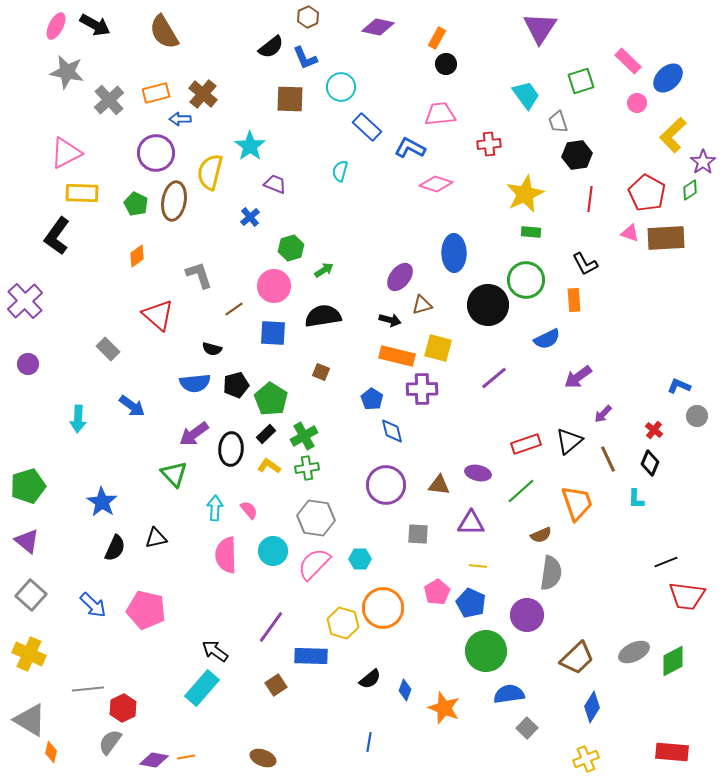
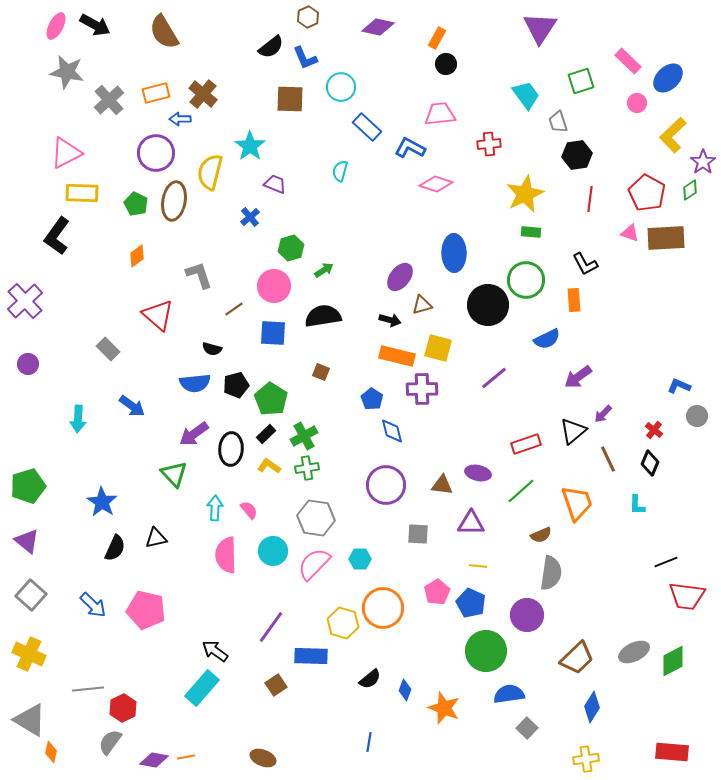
black triangle at (569, 441): moved 4 px right, 10 px up
brown triangle at (439, 485): moved 3 px right
cyan L-shape at (636, 499): moved 1 px right, 6 px down
yellow cross at (586, 759): rotated 15 degrees clockwise
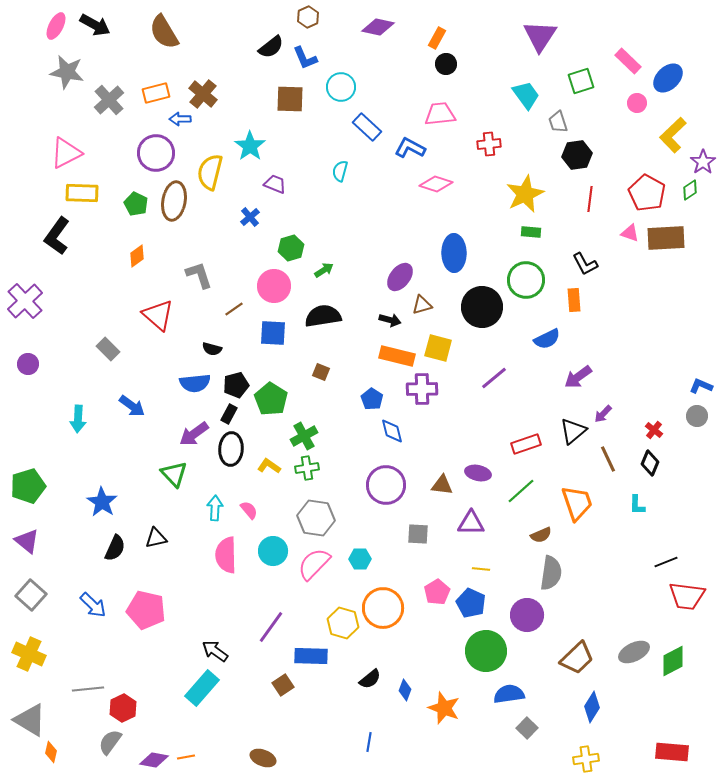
purple triangle at (540, 28): moved 8 px down
black circle at (488, 305): moved 6 px left, 2 px down
blue L-shape at (679, 386): moved 22 px right
black rectangle at (266, 434): moved 37 px left, 20 px up; rotated 18 degrees counterclockwise
yellow line at (478, 566): moved 3 px right, 3 px down
brown square at (276, 685): moved 7 px right
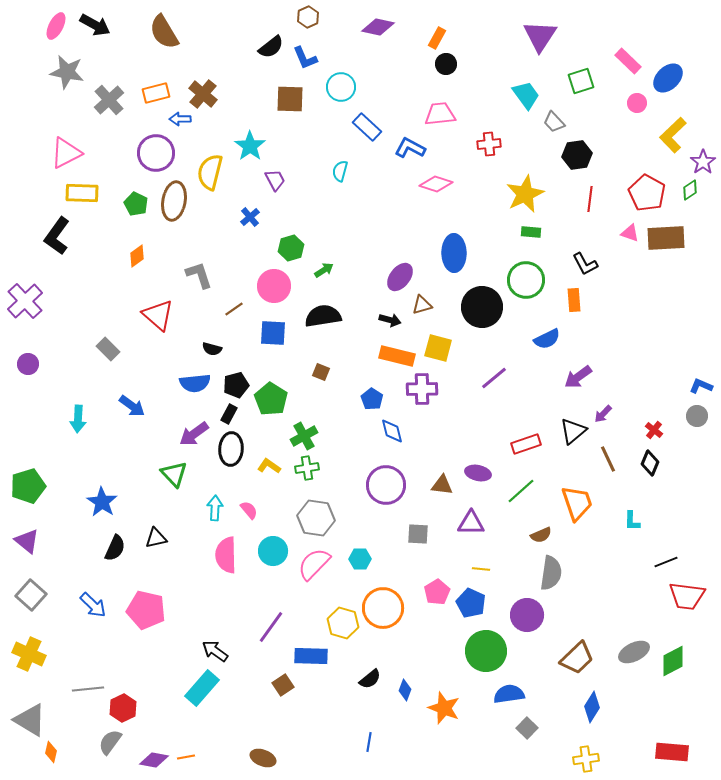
gray trapezoid at (558, 122): moved 4 px left; rotated 25 degrees counterclockwise
purple trapezoid at (275, 184): moved 4 px up; rotated 40 degrees clockwise
cyan L-shape at (637, 505): moved 5 px left, 16 px down
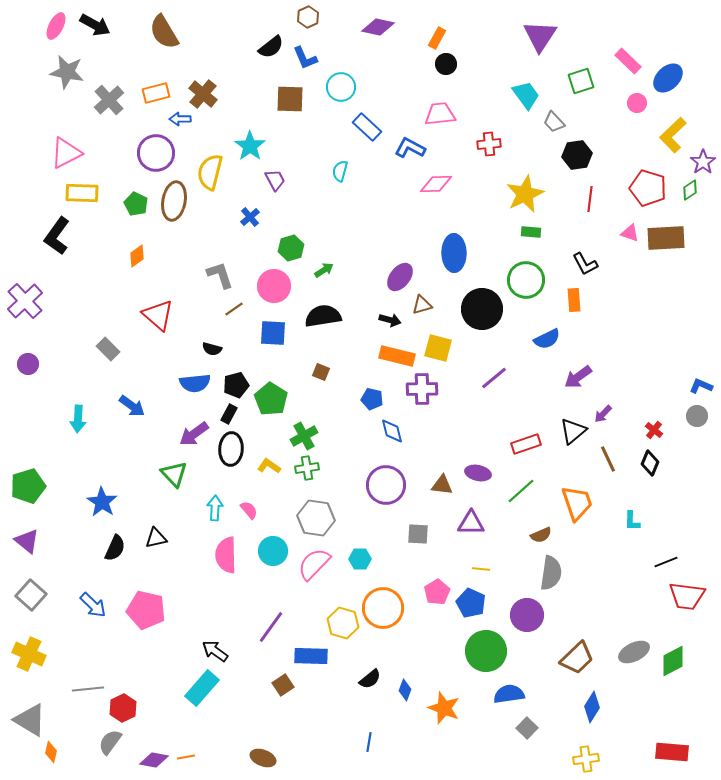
pink diamond at (436, 184): rotated 20 degrees counterclockwise
red pentagon at (647, 193): moved 1 px right, 5 px up; rotated 12 degrees counterclockwise
gray L-shape at (199, 275): moved 21 px right
black circle at (482, 307): moved 2 px down
blue pentagon at (372, 399): rotated 20 degrees counterclockwise
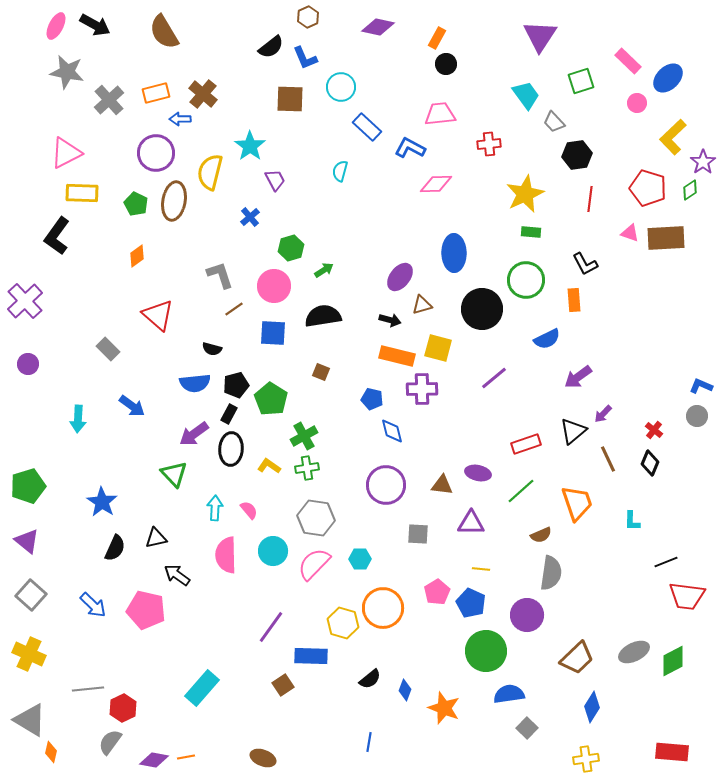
yellow L-shape at (673, 135): moved 2 px down
black arrow at (215, 651): moved 38 px left, 76 px up
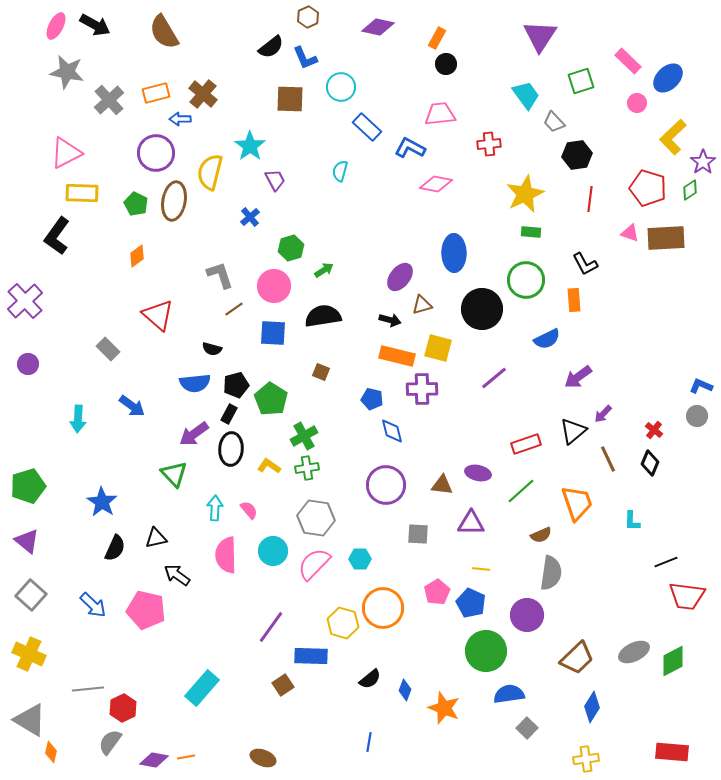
pink diamond at (436, 184): rotated 12 degrees clockwise
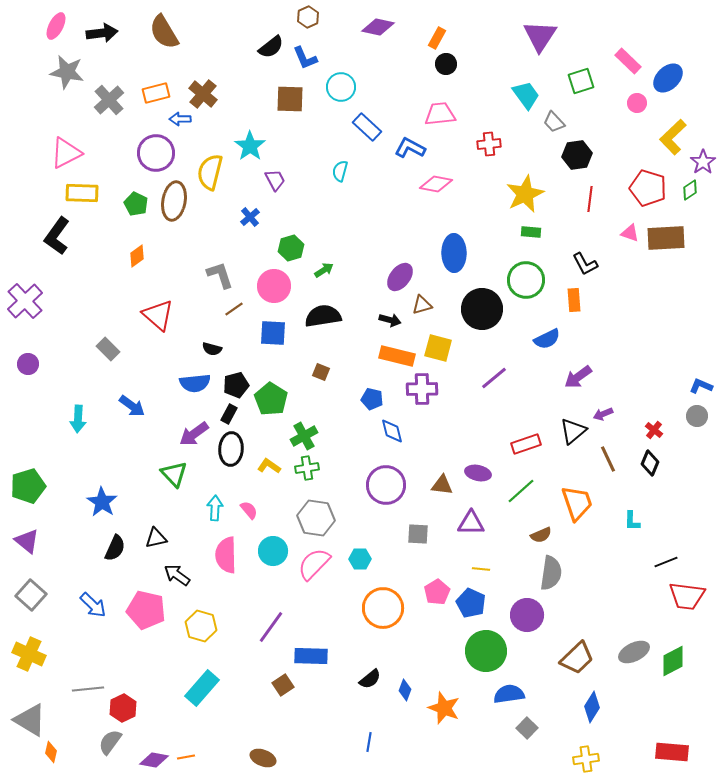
black arrow at (95, 25): moved 7 px right, 8 px down; rotated 36 degrees counterclockwise
purple arrow at (603, 414): rotated 24 degrees clockwise
yellow hexagon at (343, 623): moved 142 px left, 3 px down
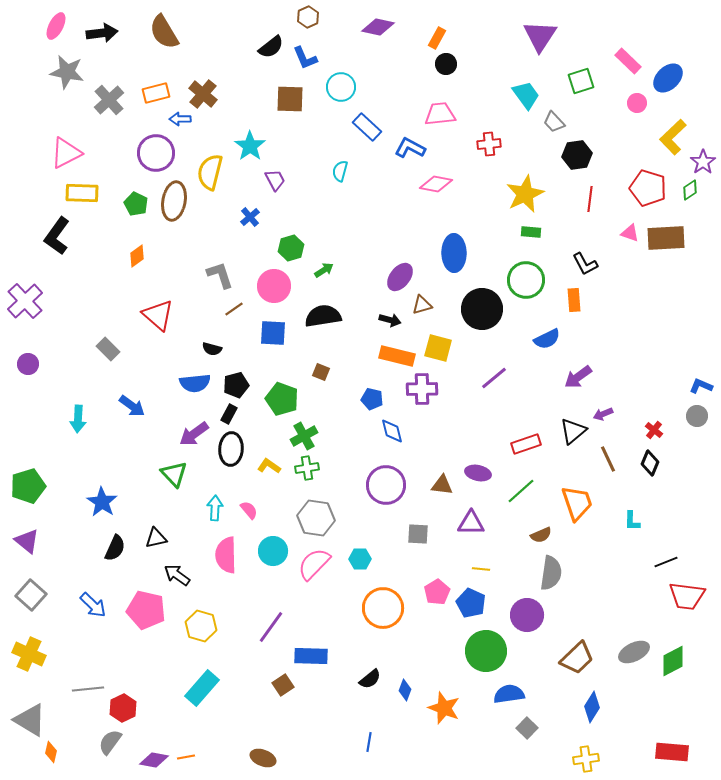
green pentagon at (271, 399): moved 11 px right; rotated 12 degrees counterclockwise
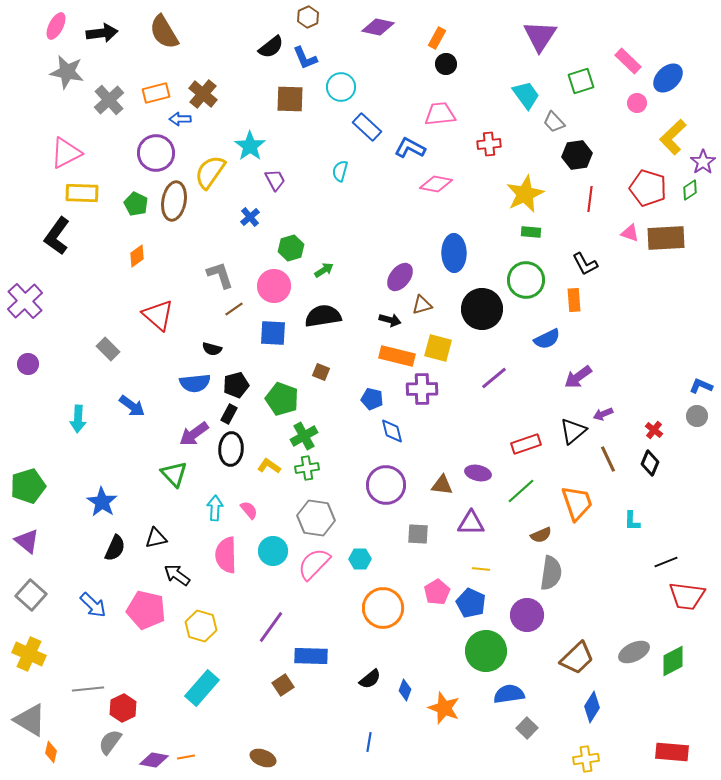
yellow semicircle at (210, 172): rotated 21 degrees clockwise
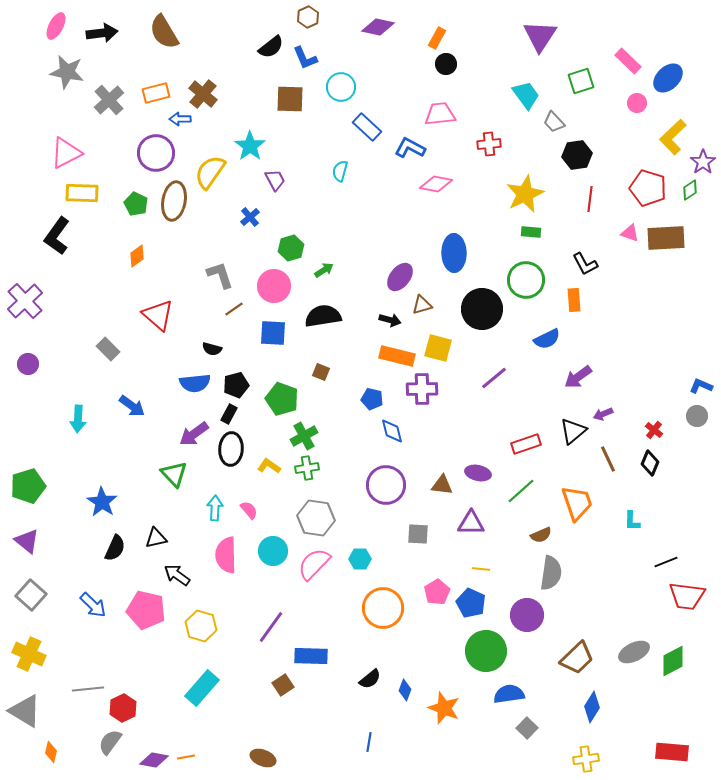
gray triangle at (30, 720): moved 5 px left, 9 px up
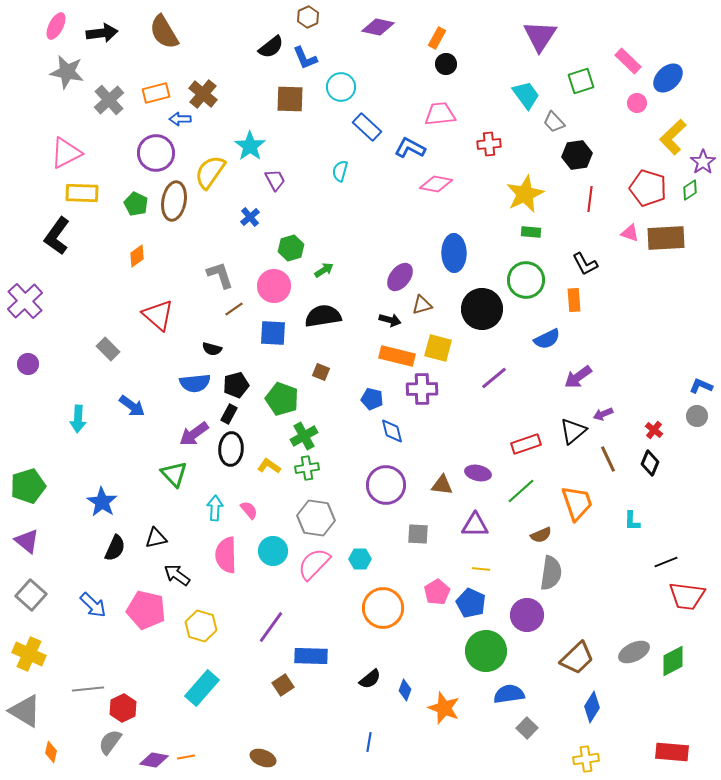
purple triangle at (471, 523): moved 4 px right, 2 px down
